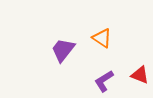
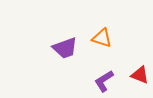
orange triangle: rotated 15 degrees counterclockwise
purple trapezoid: moved 2 px right, 2 px up; rotated 148 degrees counterclockwise
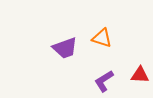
red triangle: rotated 18 degrees counterclockwise
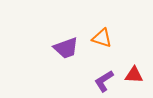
purple trapezoid: moved 1 px right
red triangle: moved 6 px left
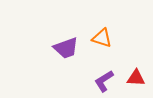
red triangle: moved 2 px right, 3 px down
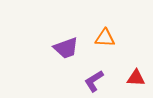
orange triangle: moved 3 px right; rotated 15 degrees counterclockwise
purple L-shape: moved 10 px left
